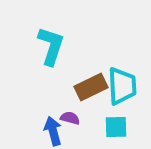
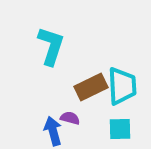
cyan square: moved 4 px right, 2 px down
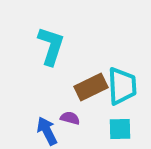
blue arrow: moved 6 px left; rotated 12 degrees counterclockwise
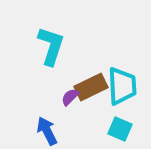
purple semicircle: moved 21 px up; rotated 60 degrees counterclockwise
cyan square: rotated 25 degrees clockwise
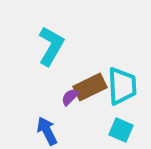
cyan L-shape: rotated 12 degrees clockwise
brown rectangle: moved 1 px left
cyan square: moved 1 px right, 1 px down
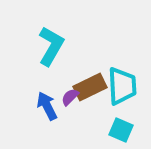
blue arrow: moved 25 px up
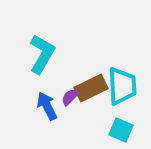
cyan L-shape: moved 9 px left, 8 px down
brown rectangle: moved 1 px right, 1 px down
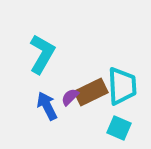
brown rectangle: moved 4 px down
cyan square: moved 2 px left, 2 px up
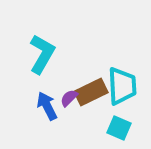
purple semicircle: moved 1 px left, 1 px down
